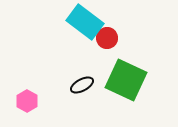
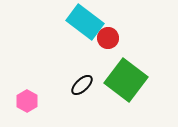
red circle: moved 1 px right
green square: rotated 12 degrees clockwise
black ellipse: rotated 15 degrees counterclockwise
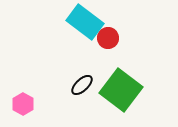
green square: moved 5 px left, 10 px down
pink hexagon: moved 4 px left, 3 px down
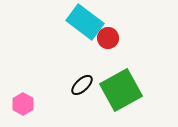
green square: rotated 24 degrees clockwise
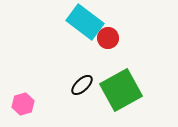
pink hexagon: rotated 15 degrees clockwise
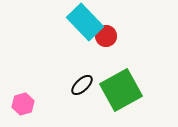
cyan rectangle: rotated 9 degrees clockwise
red circle: moved 2 px left, 2 px up
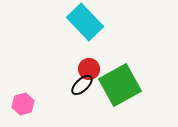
red circle: moved 17 px left, 33 px down
green square: moved 1 px left, 5 px up
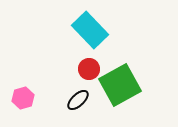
cyan rectangle: moved 5 px right, 8 px down
black ellipse: moved 4 px left, 15 px down
pink hexagon: moved 6 px up
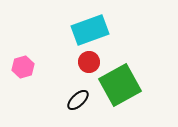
cyan rectangle: rotated 66 degrees counterclockwise
red circle: moved 7 px up
pink hexagon: moved 31 px up
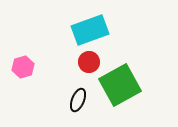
black ellipse: rotated 25 degrees counterclockwise
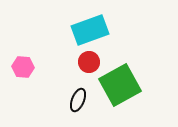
pink hexagon: rotated 20 degrees clockwise
